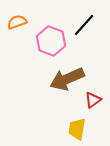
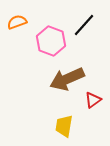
yellow trapezoid: moved 13 px left, 3 px up
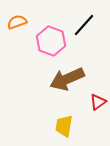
red triangle: moved 5 px right, 2 px down
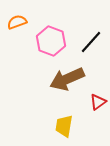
black line: moved 7 px right, 17 px down
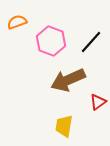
brown arrow: moved 1 px right, 1 px down
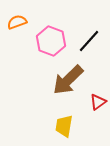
black line: moved 2 px left, 1 px up
brown arrow: rotated 20 degrees counterclockwise
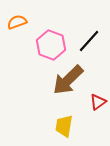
pink hexagon: moved 4 px down
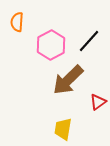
orange semicircle: rotated 66 degrees counterclockwise
pink hexagon: rotated 12 degrees clockwise
yellow trapezoid: moved 1 px left, 3 px down
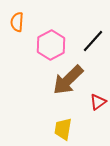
black line: moved 4 px right
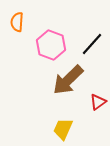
black line: moved 1 px left, 3 px down
pink hexagon: rotated 12 degrees counterclockwise
yellow trapezoid: rotated 15 degrees clockwise
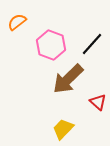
orange semicircle: rotated 48 degrees clockwise
brown arrow: moved 1 px up
red triangle: rotated 42 degrees counterclockwise
yellow trapezoid: rotated 20 degrees clockwise
